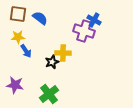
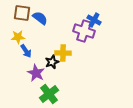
brown square: moved 4 px right, 1 px up
purple star: moved 21 px right, 12 px up; rotated 18 degrees clockwise
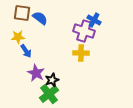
yellow cross: moved 18 px right
black star: moved 18 px down
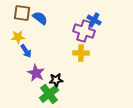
black star: moved 4 px right; rotated 16 degrees clockwise
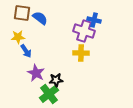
blue cross: rotated 16 degrees counterclockwise
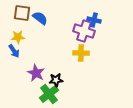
blue arrow: moved 12 px left
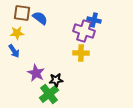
yellow star: moved 1 px left, 4 px up
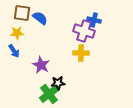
purple star: moved 5 px right, 8 px up
black star: moved 2 px right, 3 px down
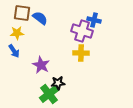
purple cross: moved 2 px left
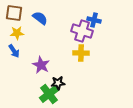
brown square: moved 8 px left
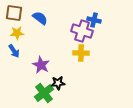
green cross: moved 5 px left, 1 px up
